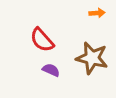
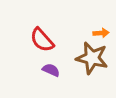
orange arrow: moved 4 px right, 20 px down
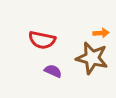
red semicircle: rotated 36 degrees counterclockwise
purple semicircle: moved 2 px right, 1 px down
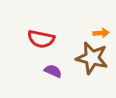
red semicircle: moved 1 px left, 1 px up
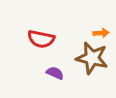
purple semicircle: moved 2 px right, 2 px down
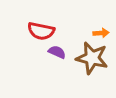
red semicircle: moved 8 px up
purple semicircle: moved 2 px right, 21 px up
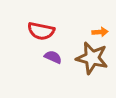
orange arrow: moved 1 px left, 1 px up
purple semicircle: moved 4 px left, 5 px down
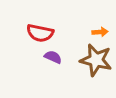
red semicircle: moved 1 px left, 2 px down
brown star: moved 4 px right, 2 px down
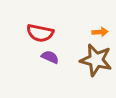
purple semicircle: moved 3 px left
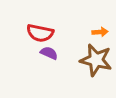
purple semicircle: moved 1 px left, 4 px up
